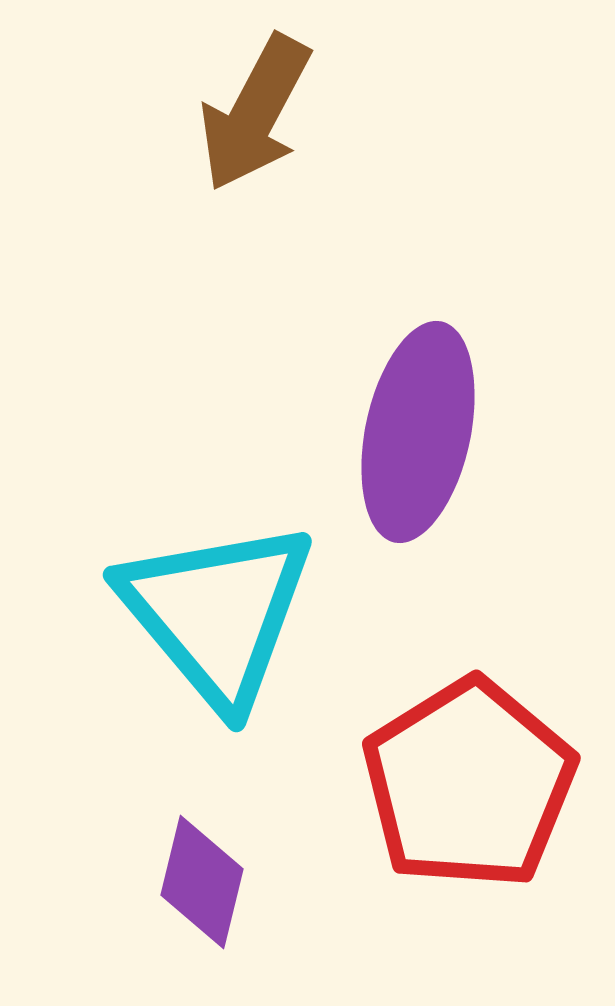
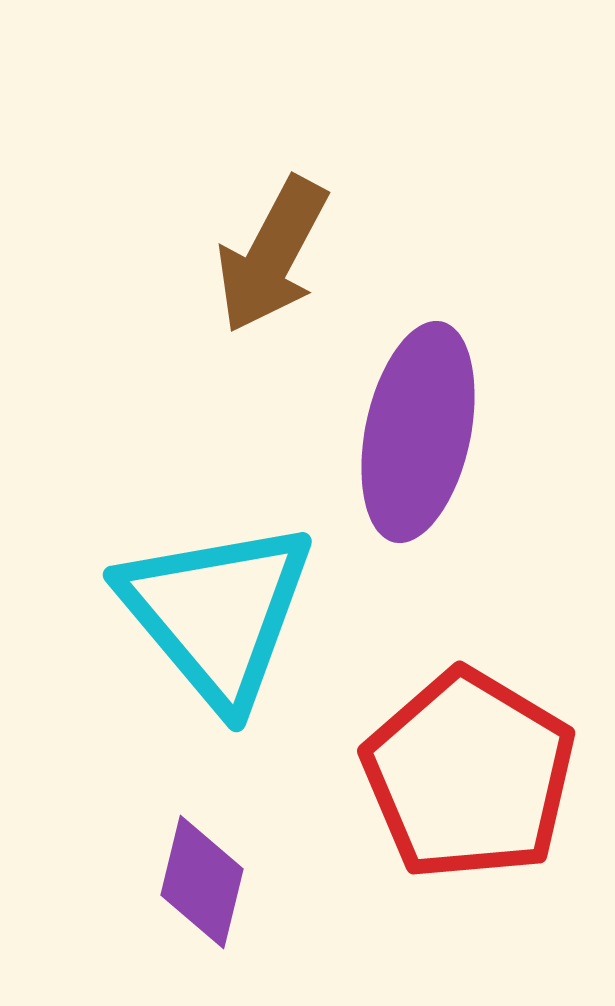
brown arrow: moved 17 px right, 142 px down
red pentagon: moved 9 px up; rotated 9 degrees counterclockwise
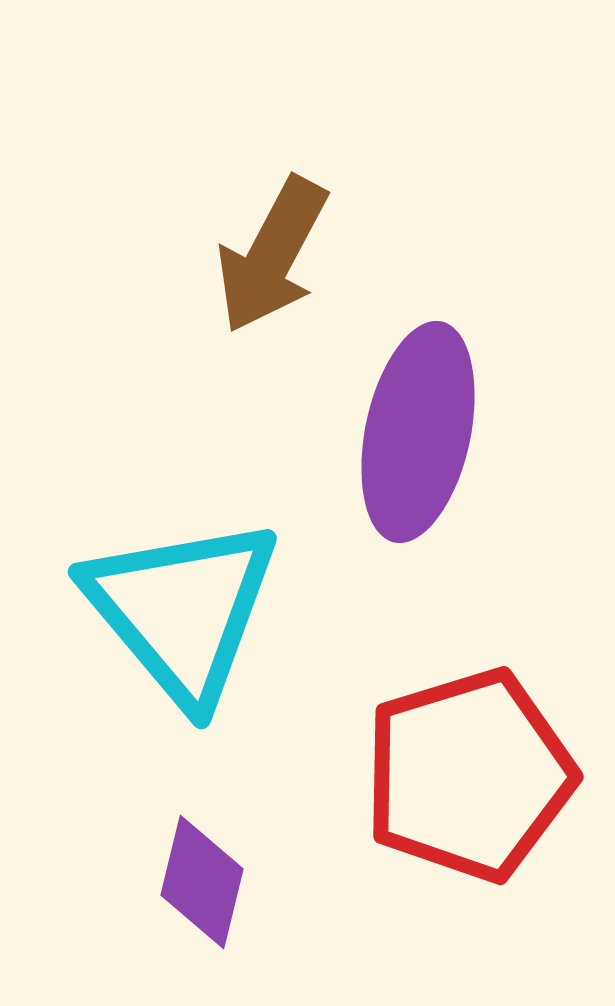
cyan triangle: moved 35 px left, 3 px up
red pentagon: rotated 24 degrees clockwise
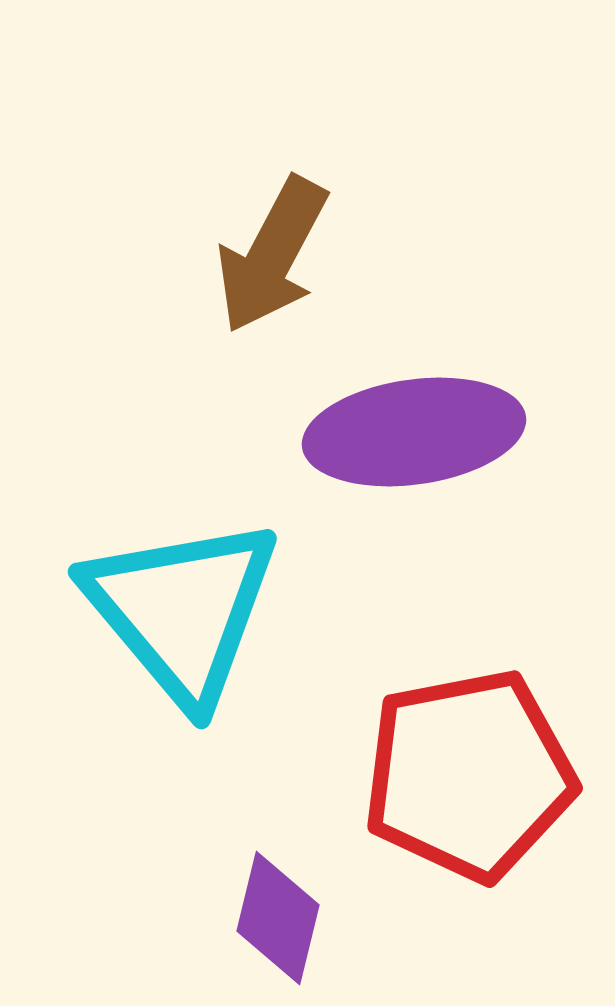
purple ellipse: moved 4 px left; rotated 70 degrees clockwise
red pentagon: rotated 6 degrees clockwise
purple diamond: moved 76 px right, 36 px down
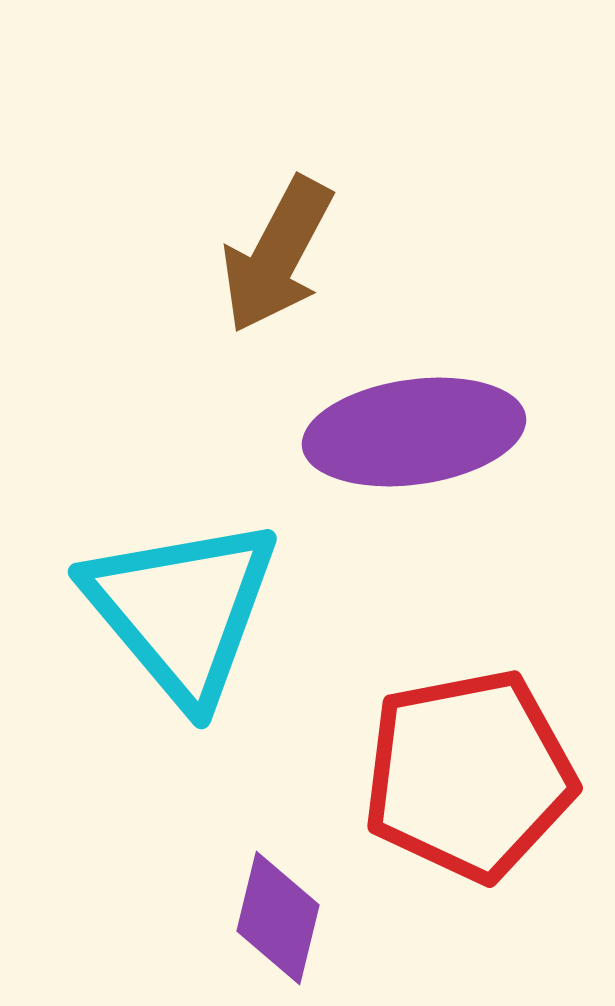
brown arrow: moved 5 px right
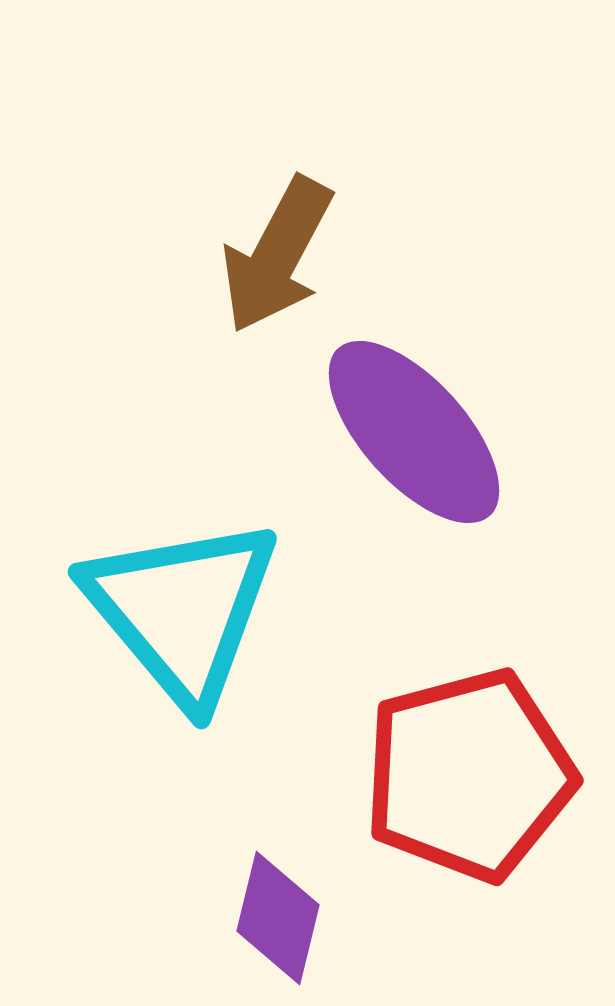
purple ellipse: rotated 56 degrees clockwise
red pentagon: rotated 4 degrees counterclockwise
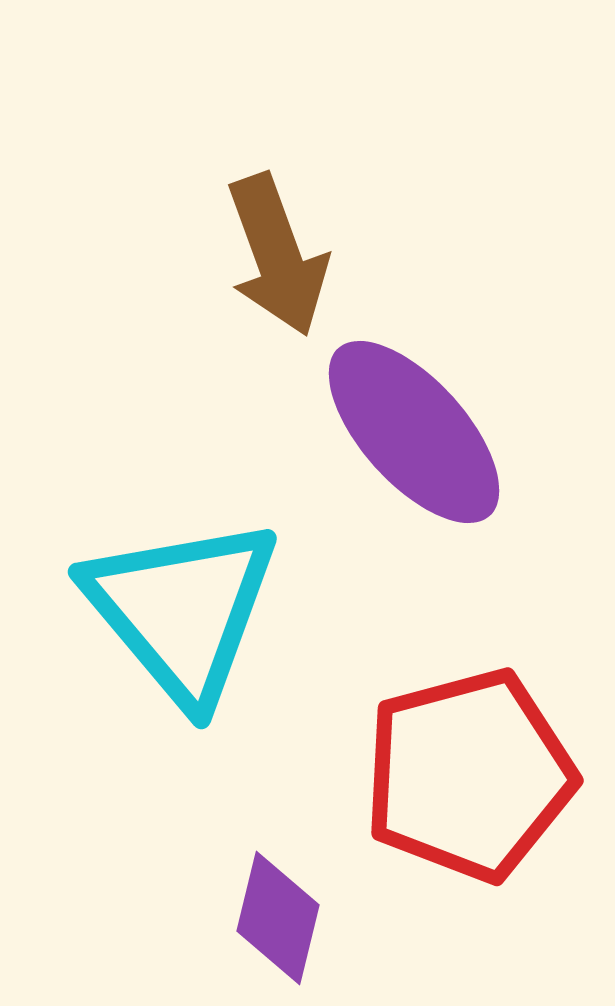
brown arrow: rotated 48 degrees counterclockwise
